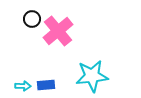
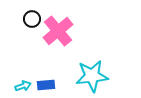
cyan arrow: rotated 21 degrees counterclockwise
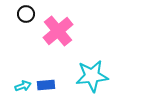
black circle: moved 6 px left, 5 px up
